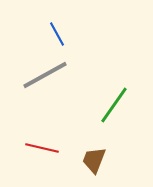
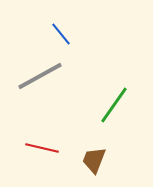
blue line: moved 4 px right; rotated 10 degrees counterclockwise
gray line: moved 5 px left, 1 px down
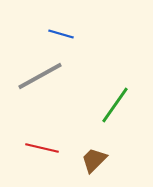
blue line: rotated 35 degrees counterclockwise
green line: moved 1 px right
brown trapezoid: rotated 24 degrees clockwise
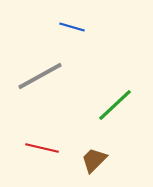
blue line: moved 11 px right, 7 px up
green line: rotated 12 degrees clockwise
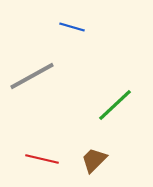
gray line: moved 8 px left
red line: moved 11 px down
